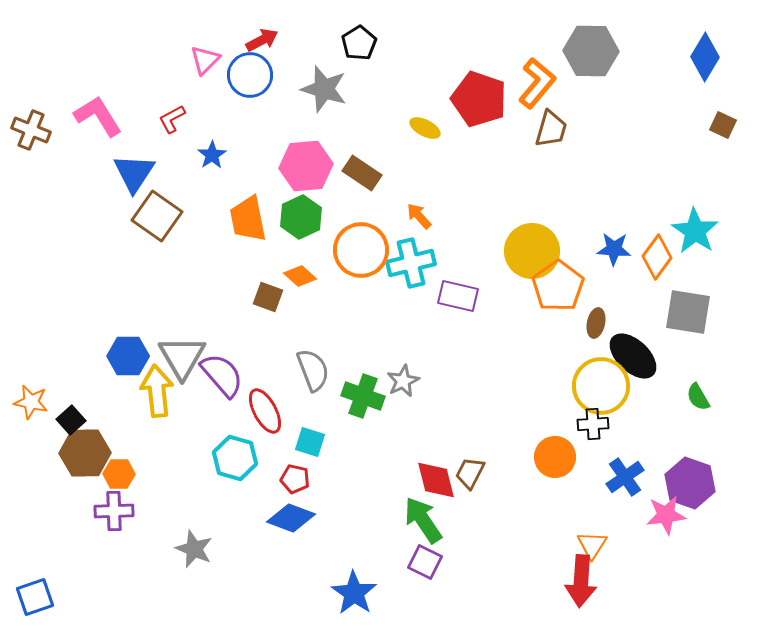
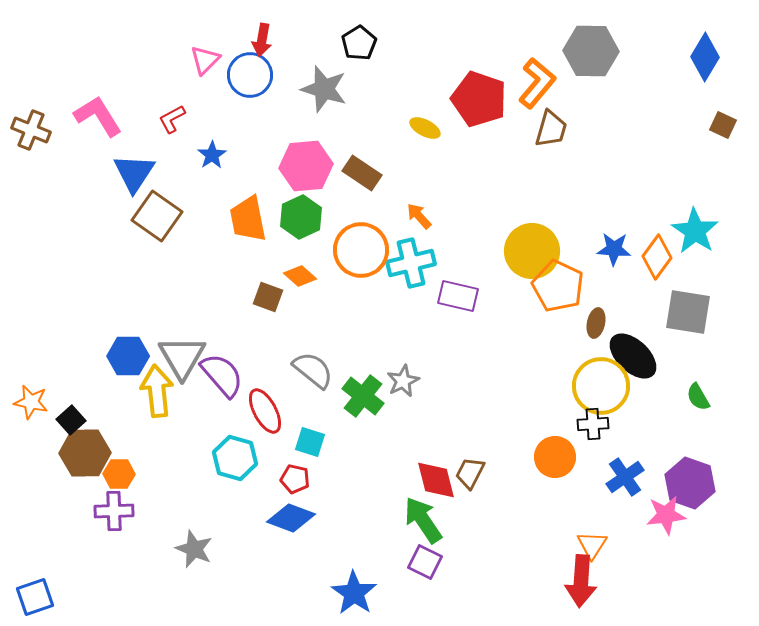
red arrow at (262, 40): rotated 128 degrees clockwise
orange pentagon at (558, 286): rotated 12 degrees counterclockwise
gray semicircle at (313, 370): rotated 30 degrees counterclockwise
green cross at (363, 396): rotated 18 degrees clockwise
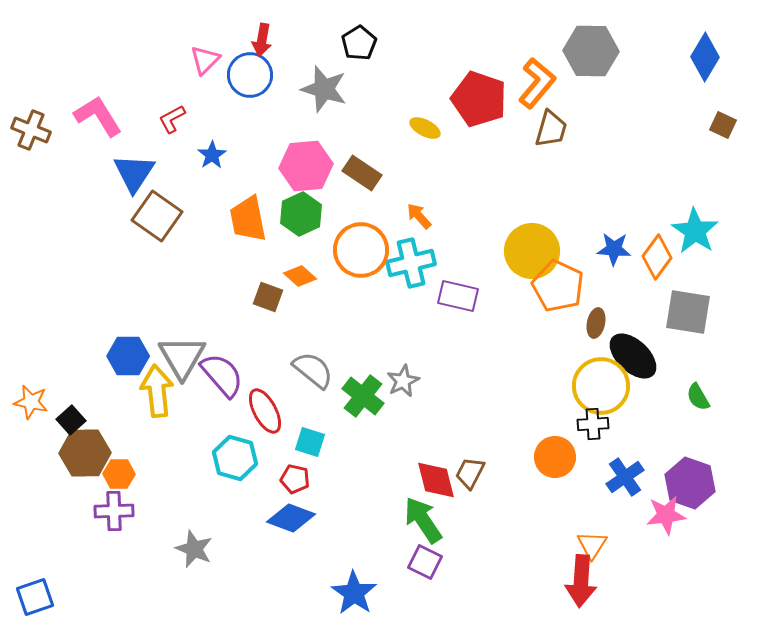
green hexagon at (301, 217): moved 3 px up
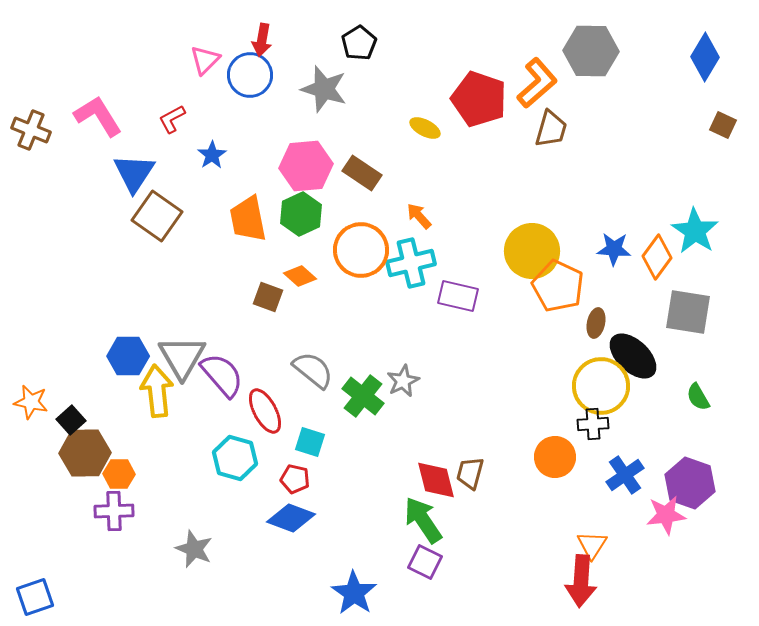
orange L-shape at (537, 83): rotated 9 degrees clockwise
brown trapezoid at (470, 473): rotated 12 degrees counterclockwise
blue cross at (625, 477): moved 2 px up
